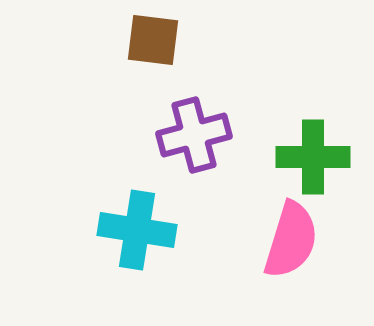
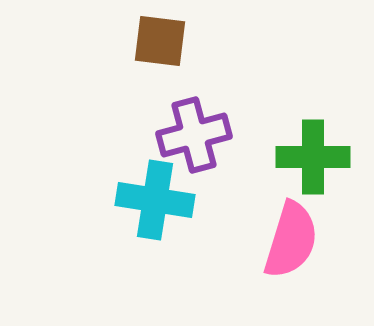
brown square: moved 7 px right, 1 px down
cyan cross: moved 18 px right, 30 px up
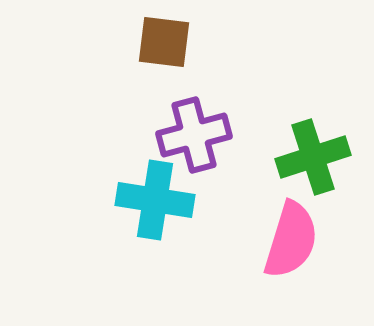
brown square: moved 4 px right, 1 px down
green cross: rotated 18 degrees counterclockwise
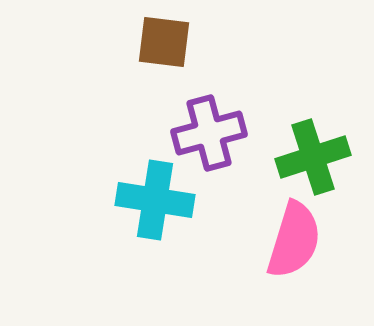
purple cross: moved 15 px right, 2 px up
pink semicircle: moved 3 px right
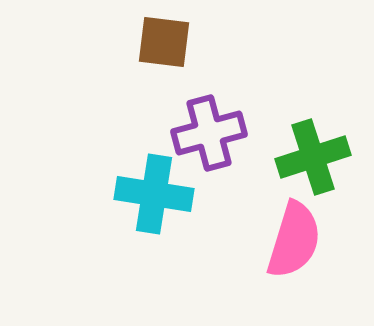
cyan cross: moved 1 px left, 6 px up
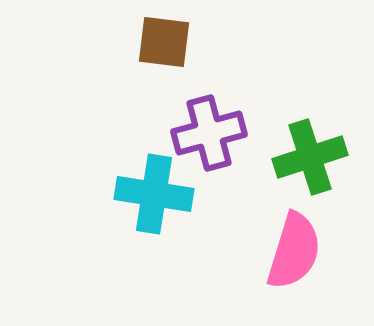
green cross: moved 3 px left
pink semicircle: moved 11 px down
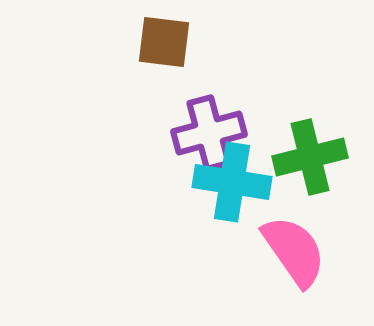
green cross: rotated 4 degrees clockwise
cyan cross: moved 78 px right, 12 px up
pink semicircle: rotated 52 degrees counterclockwise
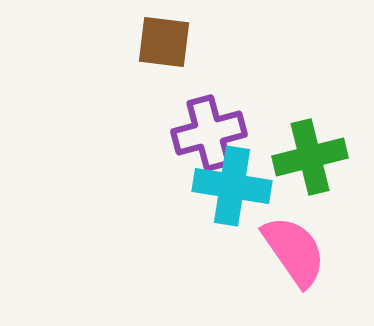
cyan cross: moved 4 px down
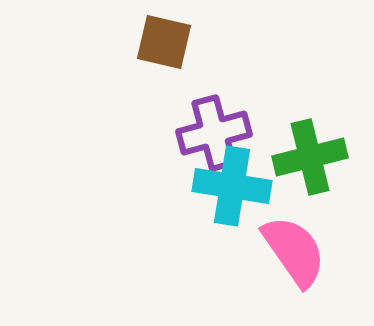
brown square: rotated 6 degrees clockwise
purple cross: moved 5 px right
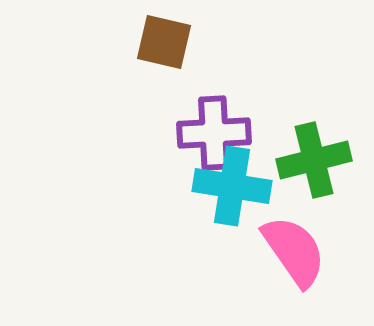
purple cross: rotated 12 degrees clockwise
green cross: moved 4 px right, 3 px down
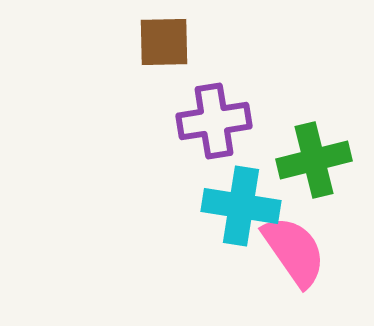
brown square: rotated 14 degrees counterclockwise
purple cross: moved 12 px up; rotated 6 degrees counterclockwise
cyan cross: moved 9 px right, 20 px down
